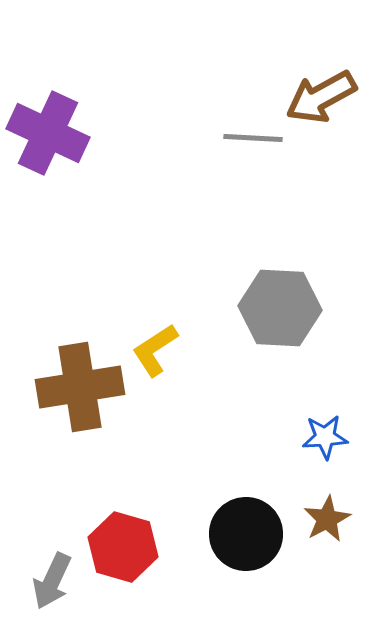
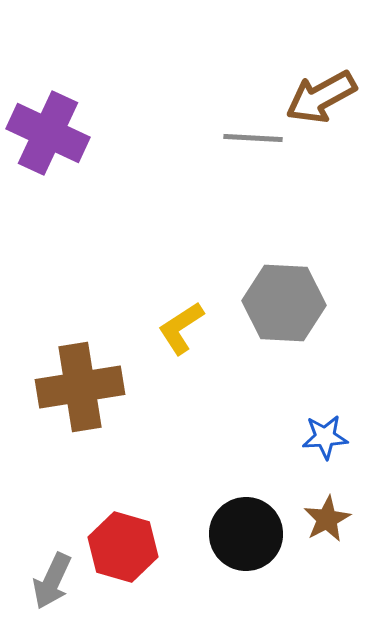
gray hexagon: moved 4 px right, 5 px up
yellow L-shape: moved 26 px right, 22 px up
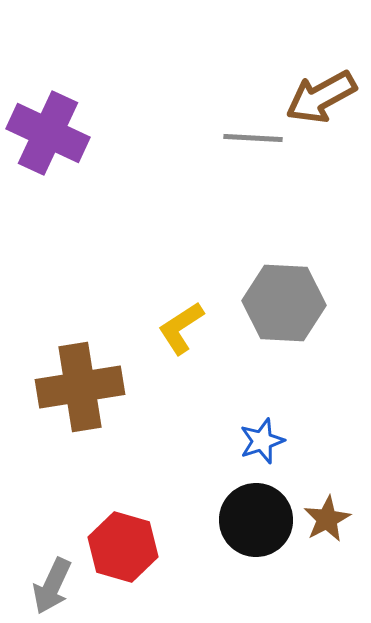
blue star: moved 63 px left, 4 px down; rotated 15 degrees counterclockwise
black circle: moved 10 px right, 14 px up
gray arrow: moved 5 px down
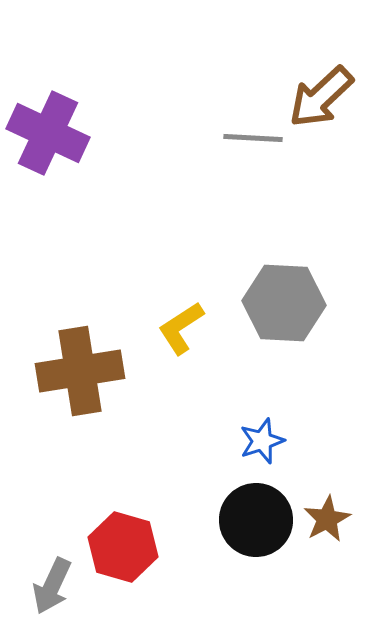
brown arrow: rotated 14 degrees counterclockwise
brown cross: moved 16 px up
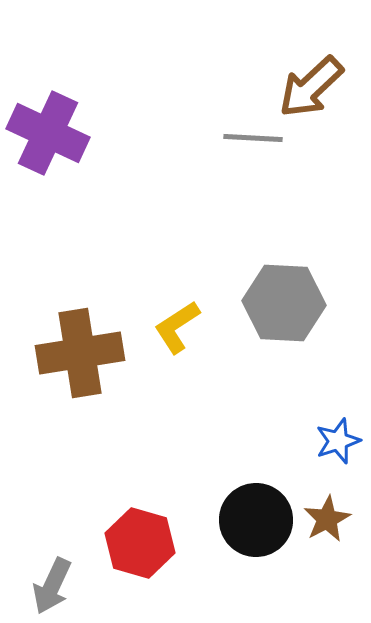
brown arrow: moved 10 px left, 10 px up
yellow L-shape: moved 4 px left, 1 px up
brown cross: moved 18 px up
blue star: moved 76 px right
red hexagon: moved 17 px right, 4 px up
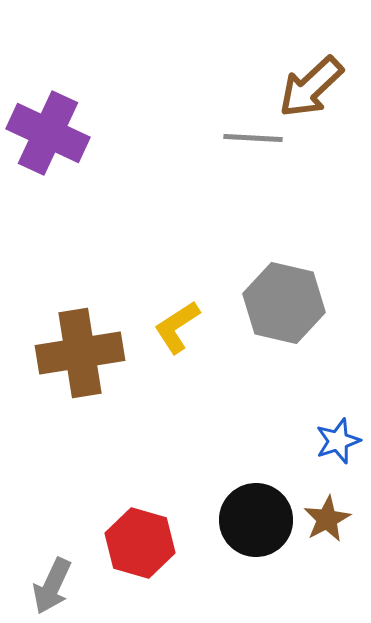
gray hexagon: rotated 10 degrees clockwise
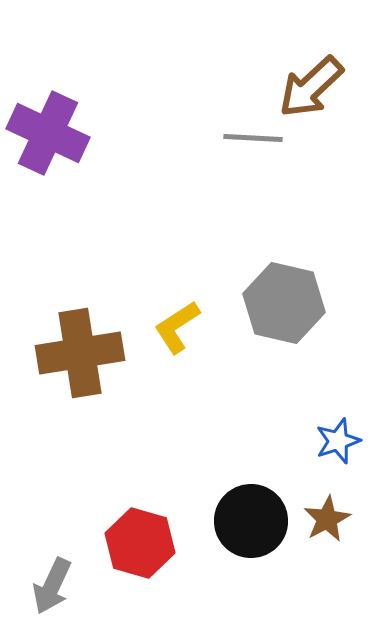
black circle: moved 5 px left, 1 px down
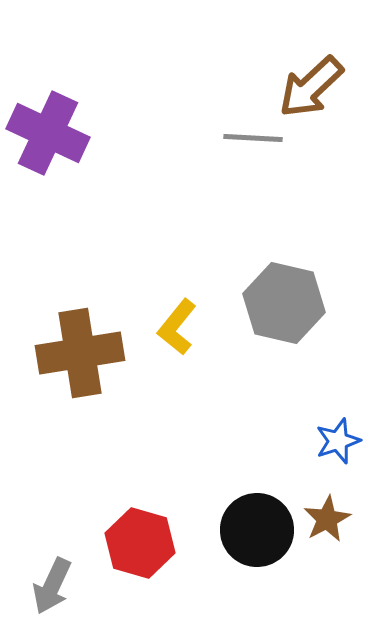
yellow L-shape: rotated 18 degrees counterclockwise
black circle: moved 6 px right, 9 px down
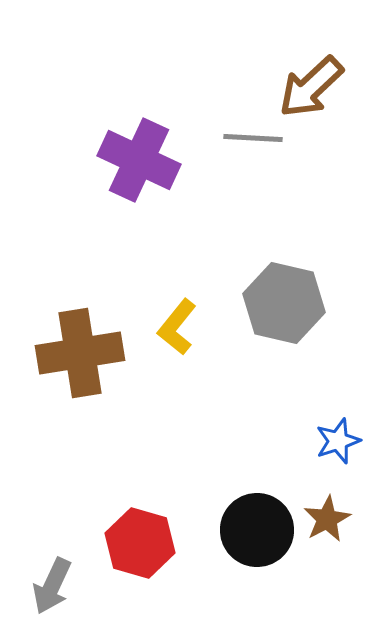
purple cross: moved 91 px right, 27 px down
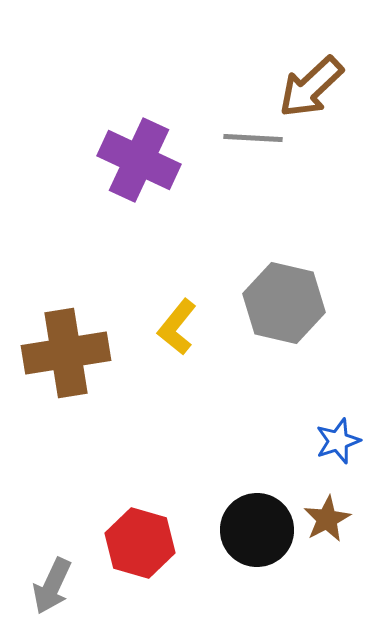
brown cross: moved 14 px left
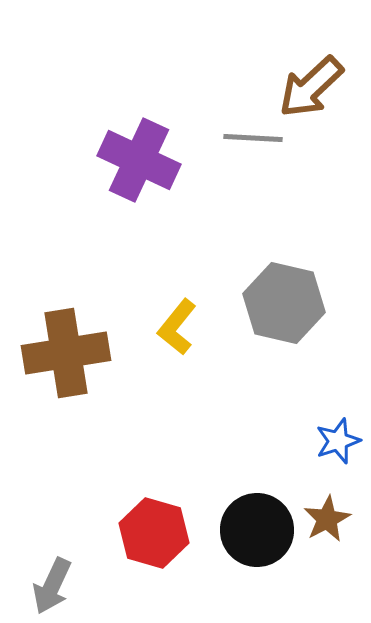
red hexagon: moved 14 px right, 10 px up
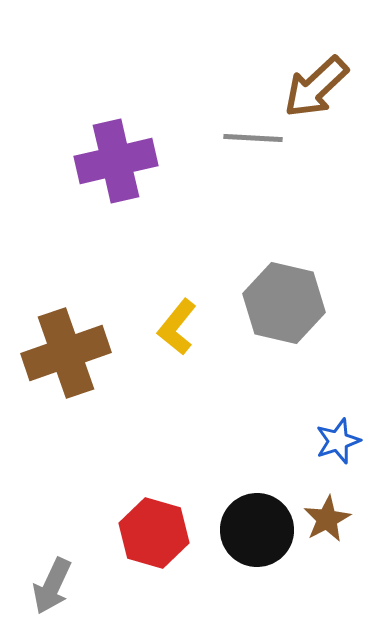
brown arrow: moved 5 px right
purple cross: moved 23 px left, 1 px down; rotated 38 degrees counterclockwise
brown cross: rotated 10 degrees counterclockwise
